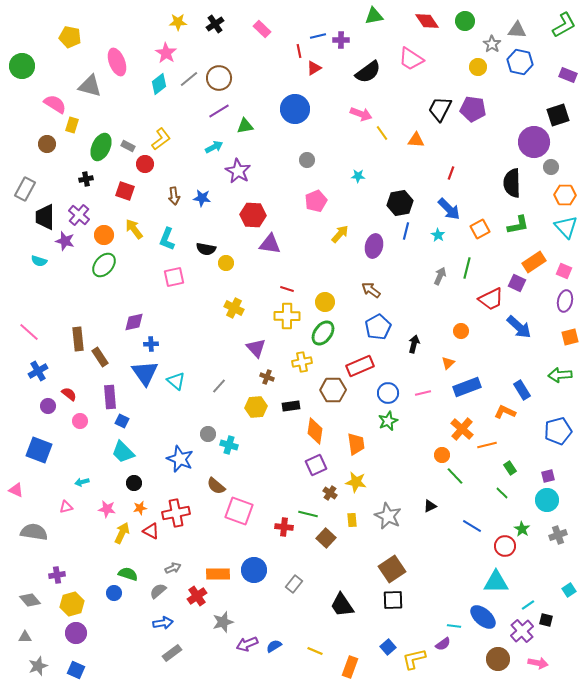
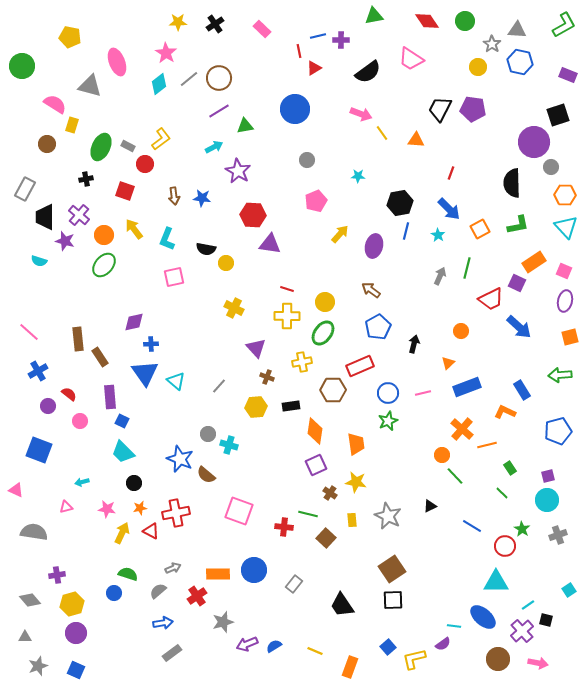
brown semicircle at (216, 486): moved 10 px left, 11 px up
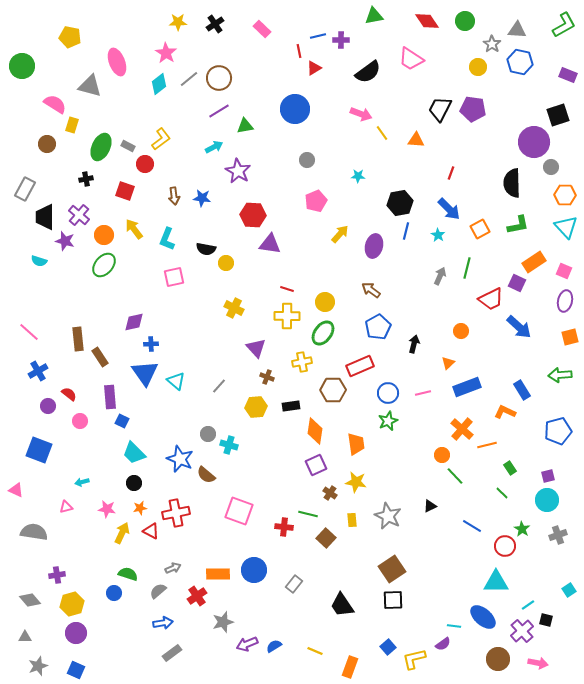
cyan trapezoid at (123, 452): moved 11 px right, 1 px down
